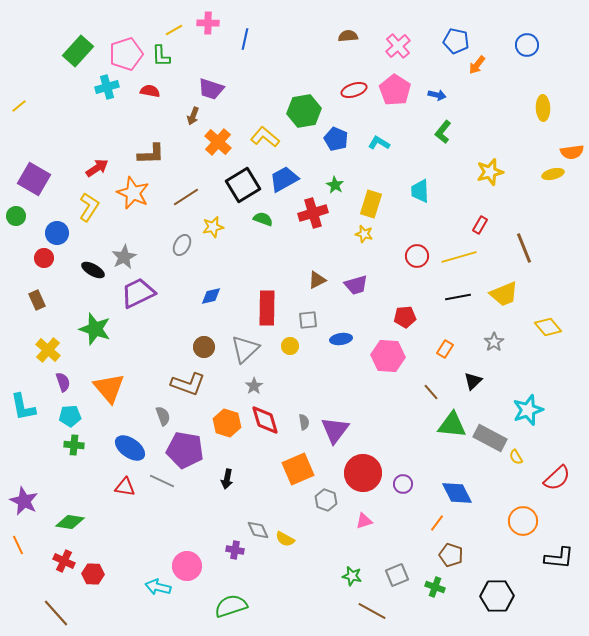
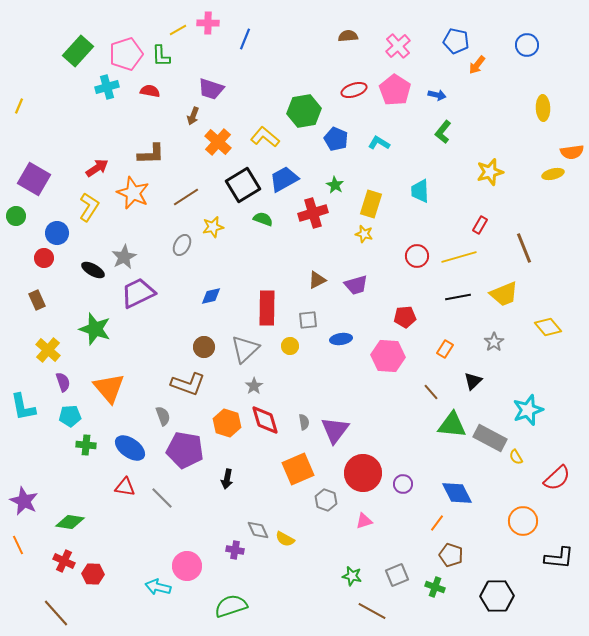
yellow line at (174, 30): moved 4 px right
blue line at (245, 39): rotated 10 degrees clockwise
yellow line at (19, 106): rotated 28 degrees counterclockwise
green cross at (74, 445): moved 12 px right
gray line at (162, 481): moved 17 px down; rotated 20 degrees clockwise
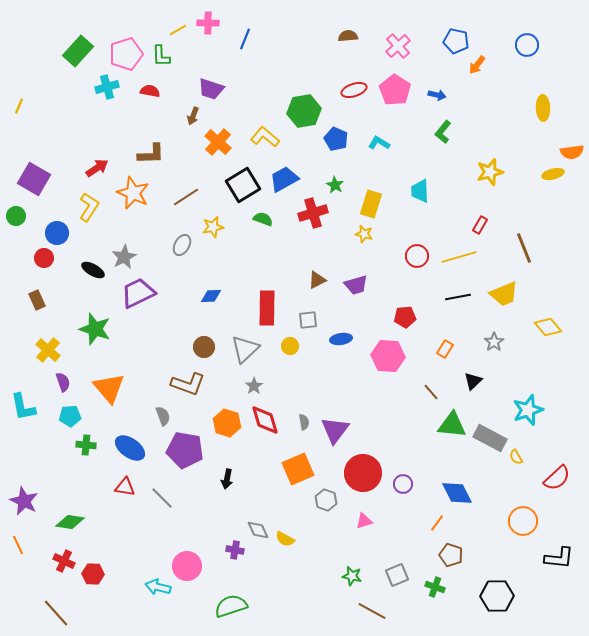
blue diamond at (211, 296): rotated 10 degrees clockwise
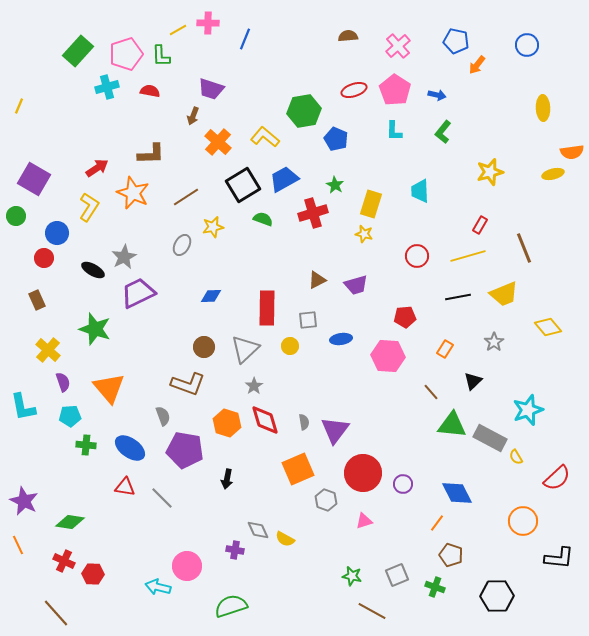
cyan L-shape at (379, 143): moved 15 px right, 12 px up; rotated 120 degrees counterclockwise
yellow line at (459, 257): moved 9 px right, 1 px up
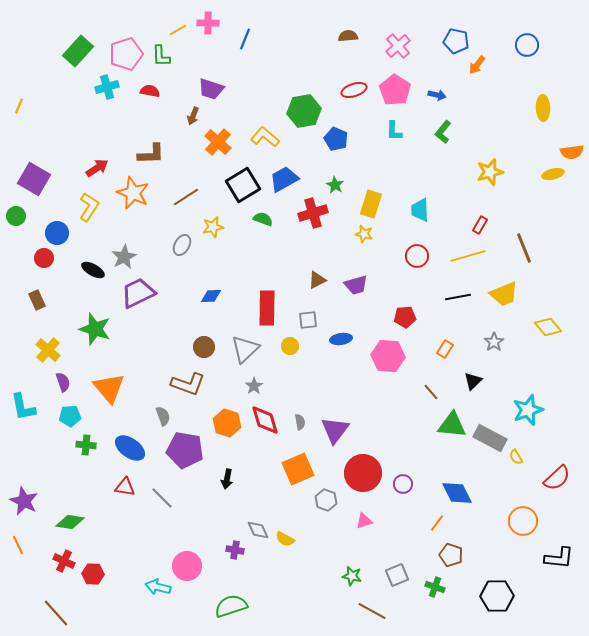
cyan trapezoid at (420, 191): moved 19 px down
gray semicircle at (304, 422): moved 4 px left
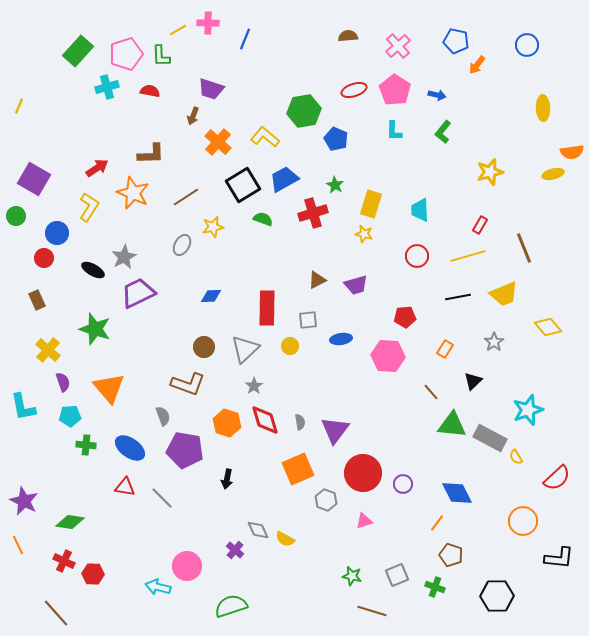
purple cross at (235, 550): rotated 30 degrees clockwise
brown line at (372, 611): rotated 12 degrees counterclockwise
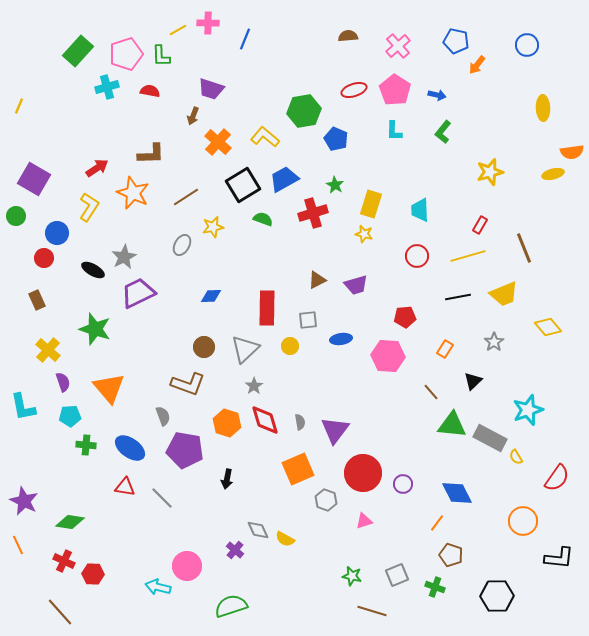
red semicircle at (557, 478): rotated 12 degrees counterclockwise
brown line at (56, 613): moved 4 px right, 1 px up
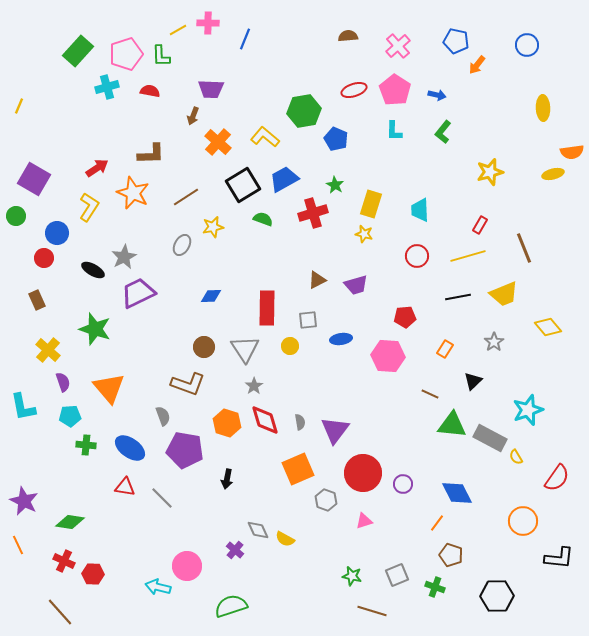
purple trapezoid at (211, 89): rotated 16 degrees counterclockwise
gray triangle at (245, 349): rotated 20 degrees counterclockwise
brown line at (431, 392): moved 1 px left, 2 px down; rotated 24 degrees counterclockwise
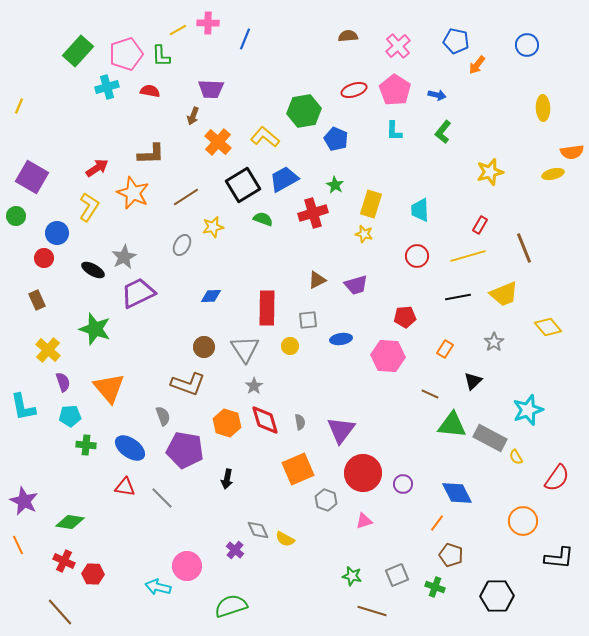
purple square at (34, 179): moved 2 px left, 2 px up
purple triangle at (335, 430): moved 6 px right
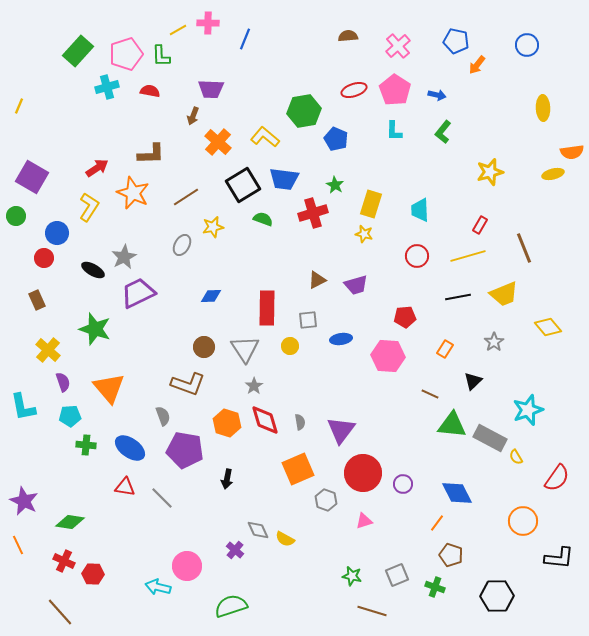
blue trapezoid at (284, 179): rotated 144 degrees counterclockwise
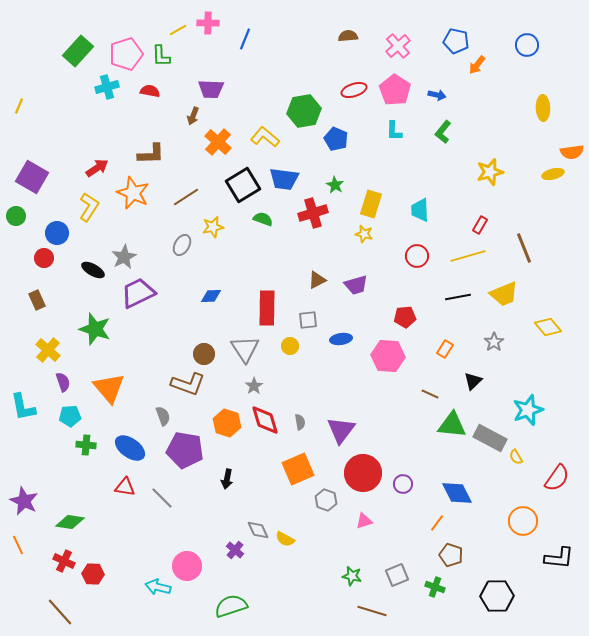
brown circle at (204, 347): moved 7 px down
